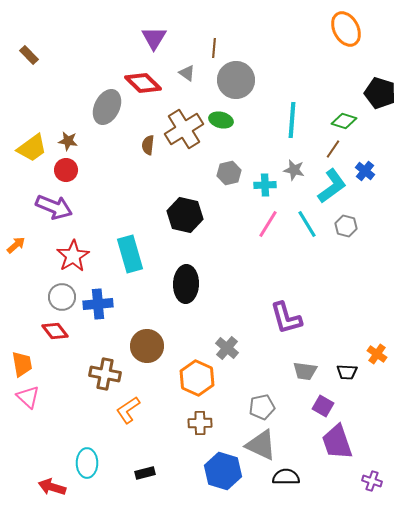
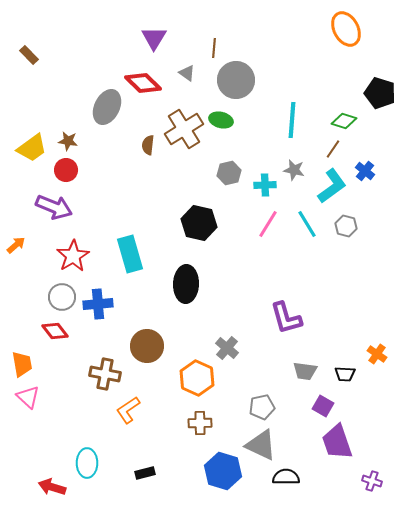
black hexagon at (185, 215): moved 14 px right, 8 px down
black trapezoid at (347, 372): moved 2 px left, 2 px down
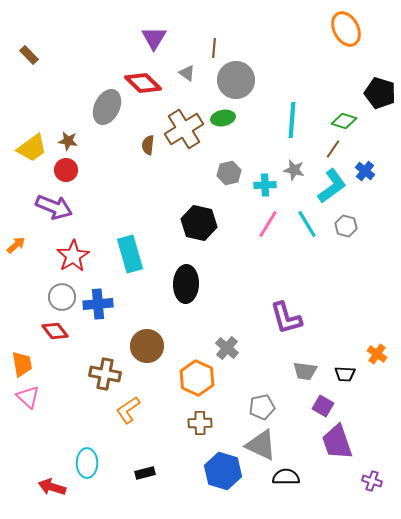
green ellipse at (221, 120): moved 2 px right, 2 px up; rotated 25 degrees counterclockwise
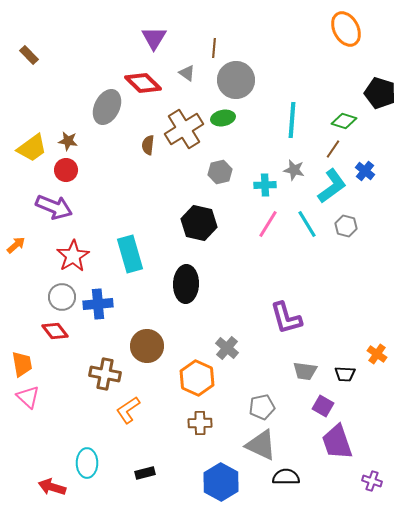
gray hexagon at (229, 173): moved 9 px left, 1 px up
blue hexagon at (223, 471): moved 2 px left, 11 px down; rotated 12 degrees clockwise
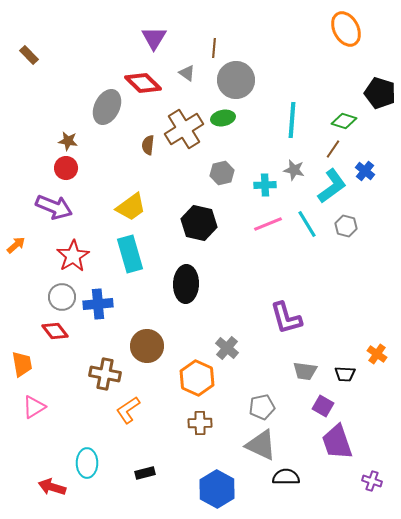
yellow trapezoid at (32, 148): moved 99 px right, 59 px down
red circle at (66, 170): moved 2 px up
gray hexagon at (220, 172): moved 2 px right, 1 px down
pink line at (268, 224): rotated 36 degrees clockwise
pink triangle at (28, 397): moved 6 px right, 10 px down; rotated 45 degrees clockwise
blue hexagon at (221, 482): moved 4 px left, 7 px down
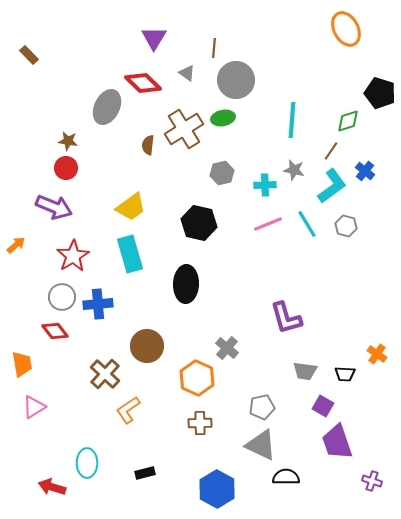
green diamond at (344, 121): moved 4 px right; rotated 35 degrees counterclockwise
brown line at (333, 149): moved 2 px left, 2 px down
brown cross at (105, 374): rotated 32 degrees clockwise
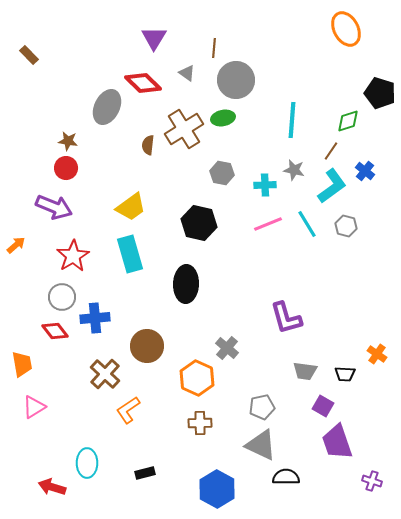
gray hexagon at (222, 173): rotated 25 degrees clockwise
blue cross at (98, 304): moved 3 px left, 14 px down
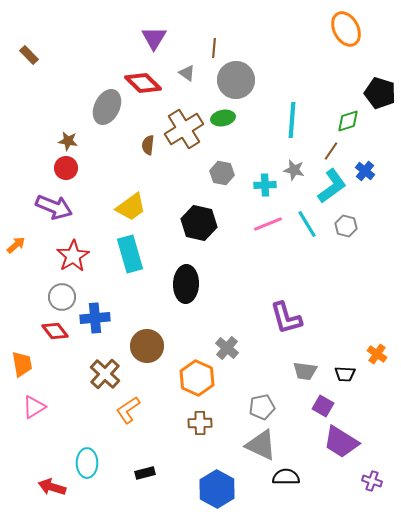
purple trapezoid at (337, 442): moved 4 px right; rotated 39 degrees counterclockwise
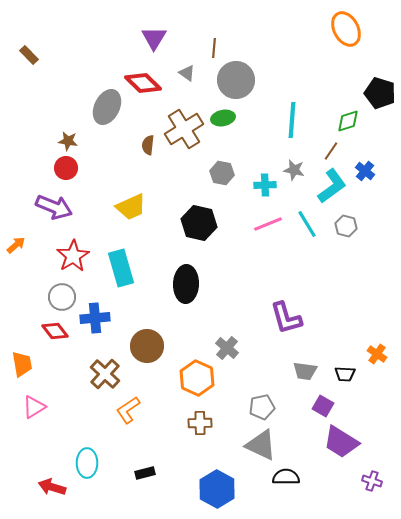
yellow trapezoid at (131, 207): rotated 12 degrees clockwise
cyan rectangle at (130, 254): moved 9 px left, 14 px down
